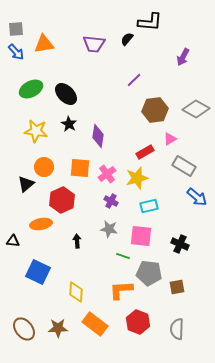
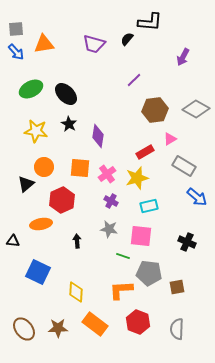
purple trapezoid at (94, 44): rotated 10 degrees clockwise
black cross at (180, 244): moved 7 px right, 2 px up
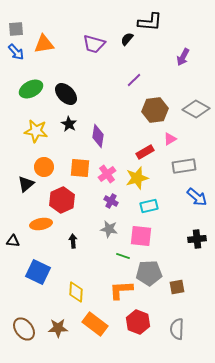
gray rectangle at (184, 166): rotated 40 degrees counterclockwise
black arrow at (77, 241): moved 4 px left
black cross at (187, 242): moved 10 px right, 3 px up; rotated 30 degrees counterclockwise
gray pentagon at (149, 273): rotated 10 degrees counterclockwise
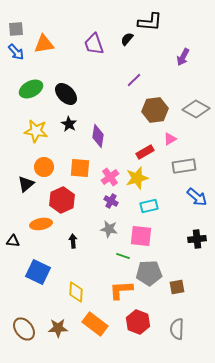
purple trapezoid at (94, 44): rotated 55 degrees clockwise
pink cross at (107, 174): moved 3 px right, 3 px down
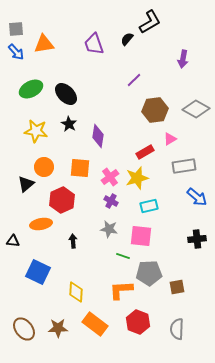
black L-shape at (150, 22): rotated 35 degrees counterclockwise
purple arrow at (183, 57): moved 2 px down; rotated 18 degrees counterclockwise
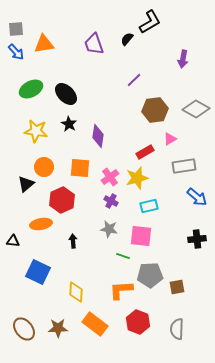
gray pentagon at (149, 273): moved 1 px right, 2 px down
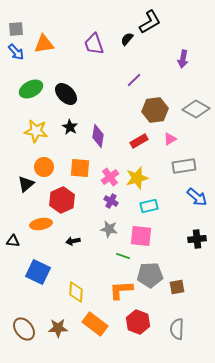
black star at (69, 124): moved 1 px right, 3 px down
red rectangle at (145, 152): moved 6 px left, 11 px up
black arrow at (73, 241): rotated 96 degrees counterclockwise
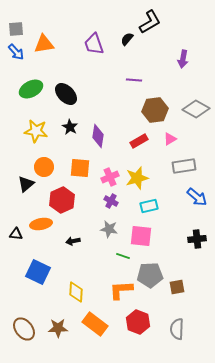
purple line at (134, 80): rotated 49 degrees clockwise
pink cross at (110, 177): rotated 12 degrees clockwise
black triangle at (13, 241): moved 3 px right, 7 px up
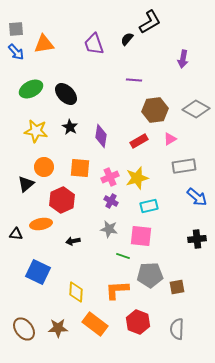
purple diamond at (98, 136): moved 3 px right
orange L-shape at (121, 290): moved 4 px left
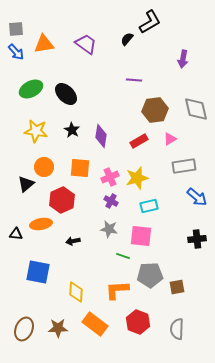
purple trapezoid at (94, 44): moved 8 px left; rotated 145 degrees clockwise
gray diamond at (196, 109): rotated 48 degrees clockwise
black star at (70, 127): moved 2 px right, 3 px down
blue square at (38, 272): rotated 15 degrees counterclockwise
brown ellipse at (24, 329): rotated 60 degrees clockwise
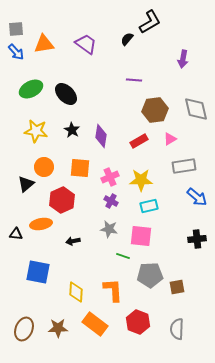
yellow star at (137, 178): moved 4 px right, 2 px down; rotated 15 degrees clockwise
orange L-shape at (117, 290): moved 4 px left; rotated 90 degrees clockwise
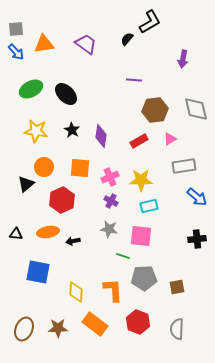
orange ellipse at (41, 224): moved 7 px right, 8 px down
gray pentagon at (150, 275): moved 6 px left, 3 px down
